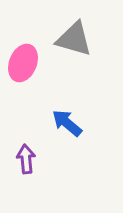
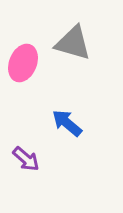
gray triangle: moved 1 px left, 4 px down
purple arrow: rotated 136 degrees clockwise
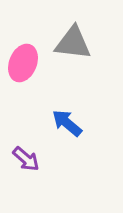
gray triangle: rotated 9 degrees counterclockwise
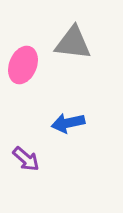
pink ellipse: moved 2 px down
blue arrow: moved 1 px right; rotated 52 degrees counterclockwise
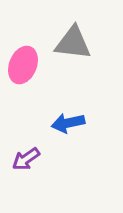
purple arrow: rotated 104 degrees clockwise
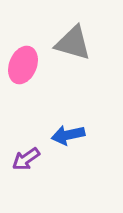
gray triangle: rotated 9 degrees clockwise
blue arrow: moved 12 px down
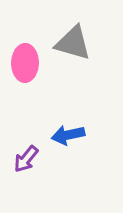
pink ellipse: moved 2 px right, 2 px up; rotated 21 degrees counterclockwise
purple arrow: rotated 16 degrees counterclockwise
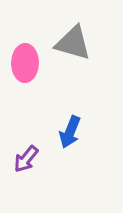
blue arrow: moved 2 px right, 3 px up; rotated 56 degrees counterclockwise
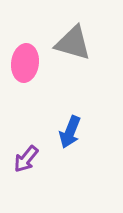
pink ellipse: rotated 6 degrees clockwise
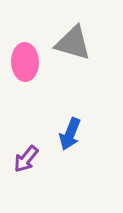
pink ellipse: moved 1 px up; rotated 9 degrees counterclockwise
blue arrow: moved 2 px down
